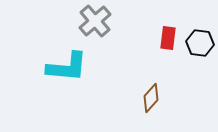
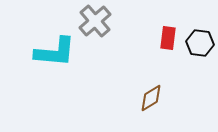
cyan L-shape: moved 12 px left, 15 px up
brown diamond: rotated 16 degrees clockwise
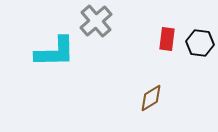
gray cross: moved 1 px right
red rectangle: moved 1 px left, 1 px down
cyan L-shape: rotated 6 degrees counterclockwise
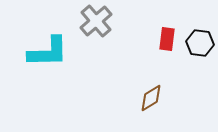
cyan L-shape: moved 7 px left
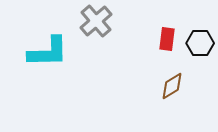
black hexagon: rotated 8 degrees counterclockwise
brown diamond: moved 21 px right, 12 px up
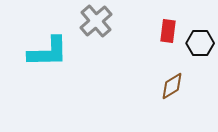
red rectangle: moved 1 px right, 8 px up
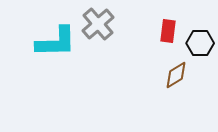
gray cross: moved 2 px right, 3 px down
cyan L-shape: moved 8 px right, 10 px up
brown diamond: moved 4 px right, 11 px up
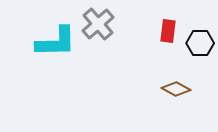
brown diamond: moved 14 px down; rotated 60 degrees clockwise
